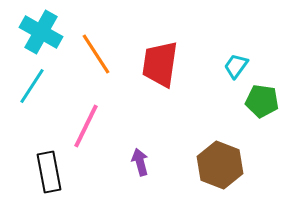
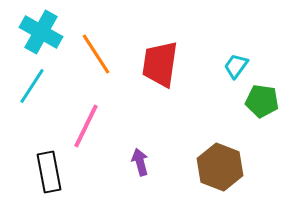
brown hexagon: moved 2 px down
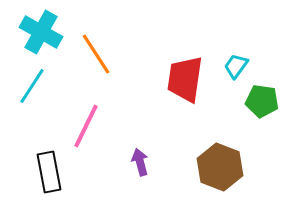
red trapezoid: moved 25 px right, 15 px down
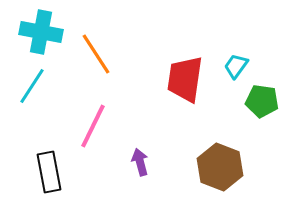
cyan cross: rotated 18 degrees counterclockwise
pink line: moved 7 px right
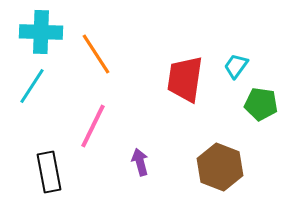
cyan cross: rotated 9 degrees counterclockwise
green pentagon: moved 1 px left, 3 px down
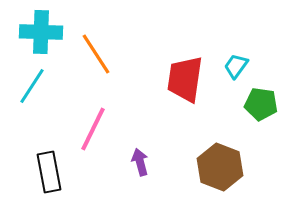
pink line: moved 3 px down
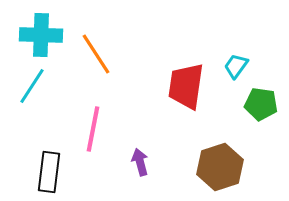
cyan cross: moved 3 px down
red trapezoid: moved 1 px right, 7 px down
pink line: rotated 15 degrees counterclockwise
brown hexagon: rotated 21 degrees clockwise
black rectangle: rotated 18 degrees clockwise
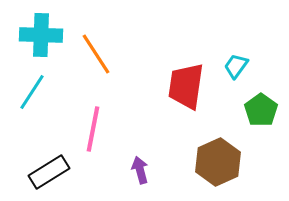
cyan line: moved 6 px down
green pentagon: moved 6 px down; rotated 28 degrees clockwise
purple arrow: moved 8 px down
brown hexagon: moved 2 px left, 5 px up; rotated 6 degrees counterclockwise
black rectangle: rotated 51 degrees clockwise
